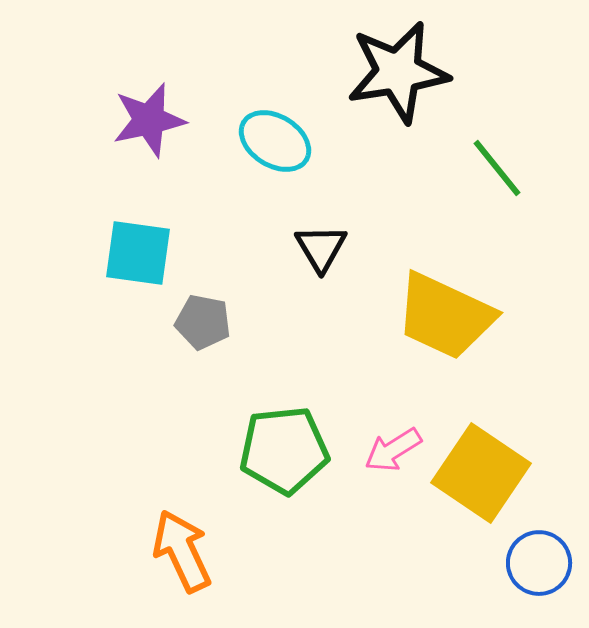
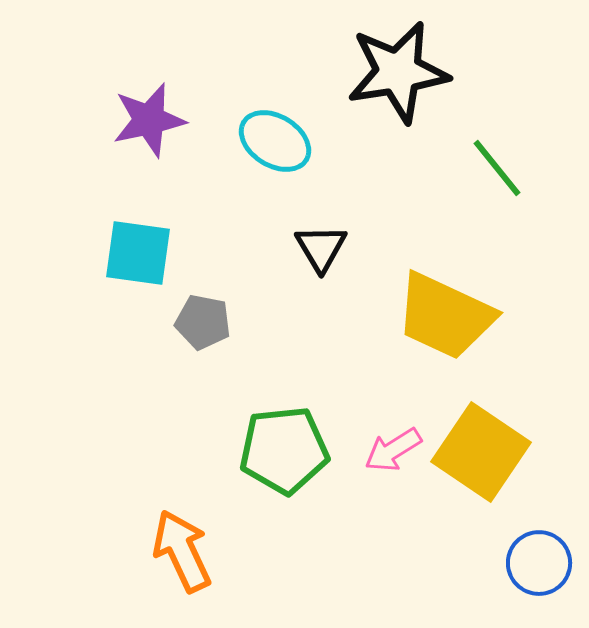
yellow square: moved 21 px up
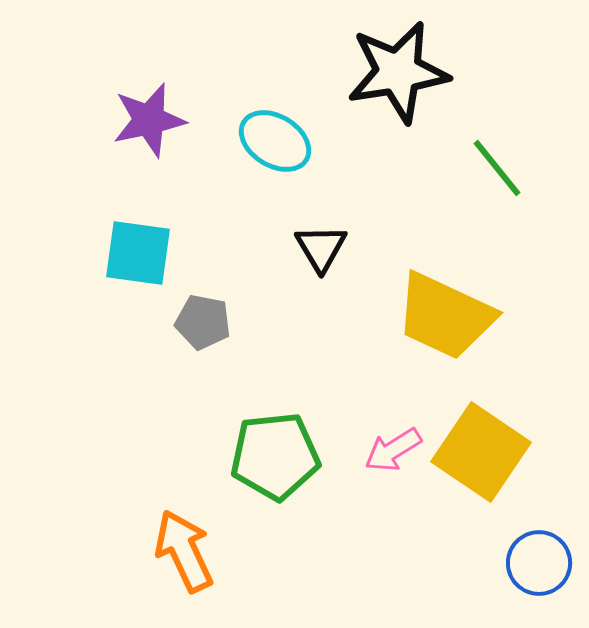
green pentagon: moved 9 px left, 6 px down
orange arrow: moved 2 px right
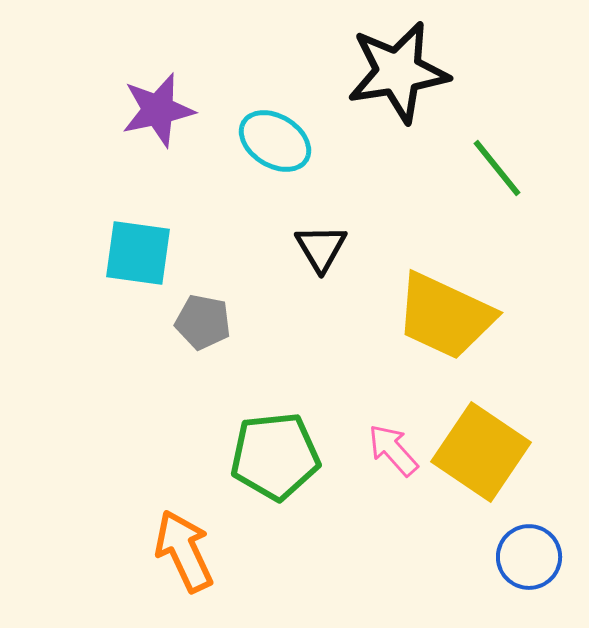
purple star: moved 9 px right, 10 px up
pink arrow: rotated 80 degrees clockwise
blue circle: moved 10 px left, 6 px up
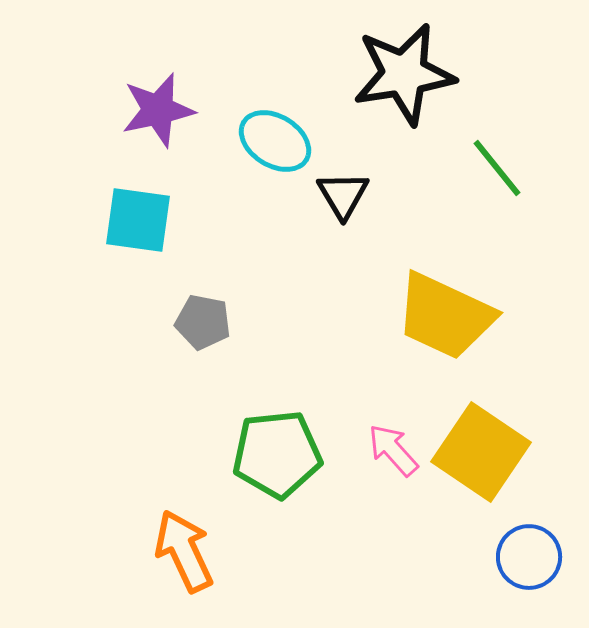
black star: moved 6 px right, 2 px down
black triangle: moved 22 px right, 53 px up
cyan square: moved 33 px up
green pentagon: moved 2 px right, 2 px up
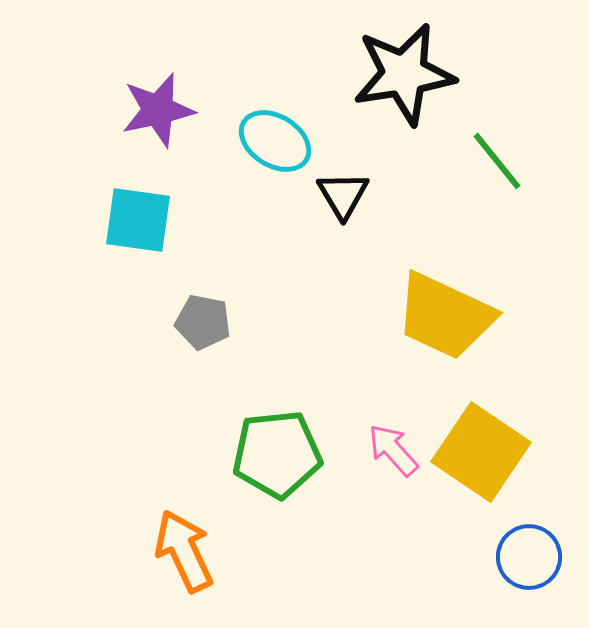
green line: moved 7 px up
